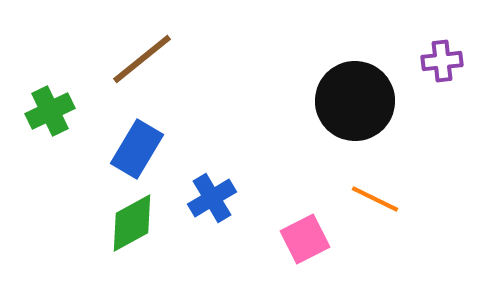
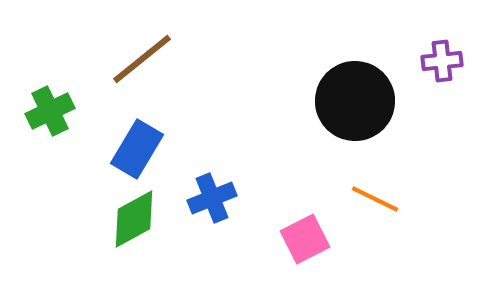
blue cross: rotated 9 degrees clockwise
green diamond: moved 2 px right, 4 px up
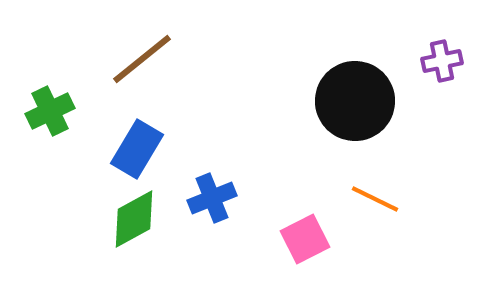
purple cross: rotated 6 degrees counterclockwise
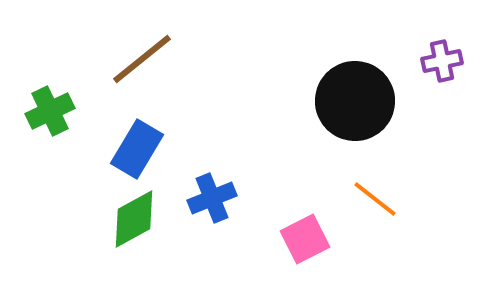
orange line: rotated 12 degrees clockwise
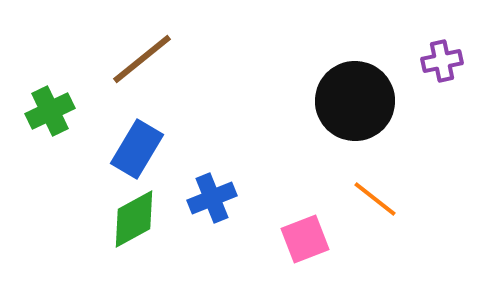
pink square: rotated 6 degrees clockwise
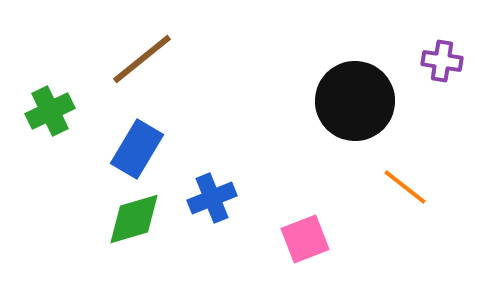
purple cross: rotated 21 degrees clockwise
orange line: moved 30 px right, 12 px up
green diamond: rotated 12 degrees clockwise
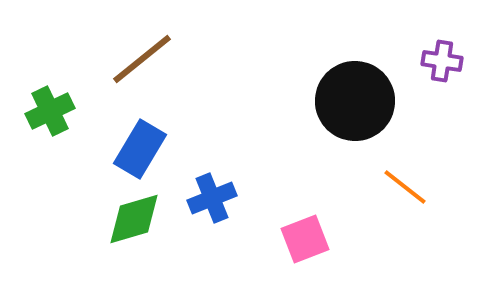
blue rectangle: moved 3 px right
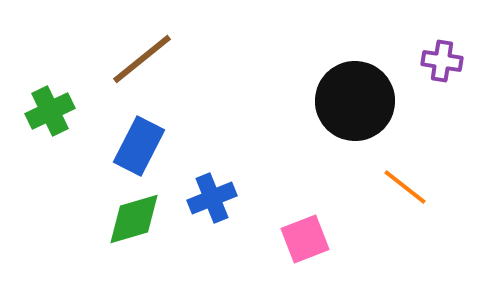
blue rectangle: moved 1 px left, 3 px up; rotated 4 degrees counterclockwise
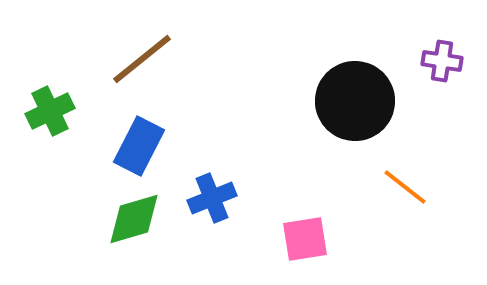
pink square: rotated 12 degrees clockwise
